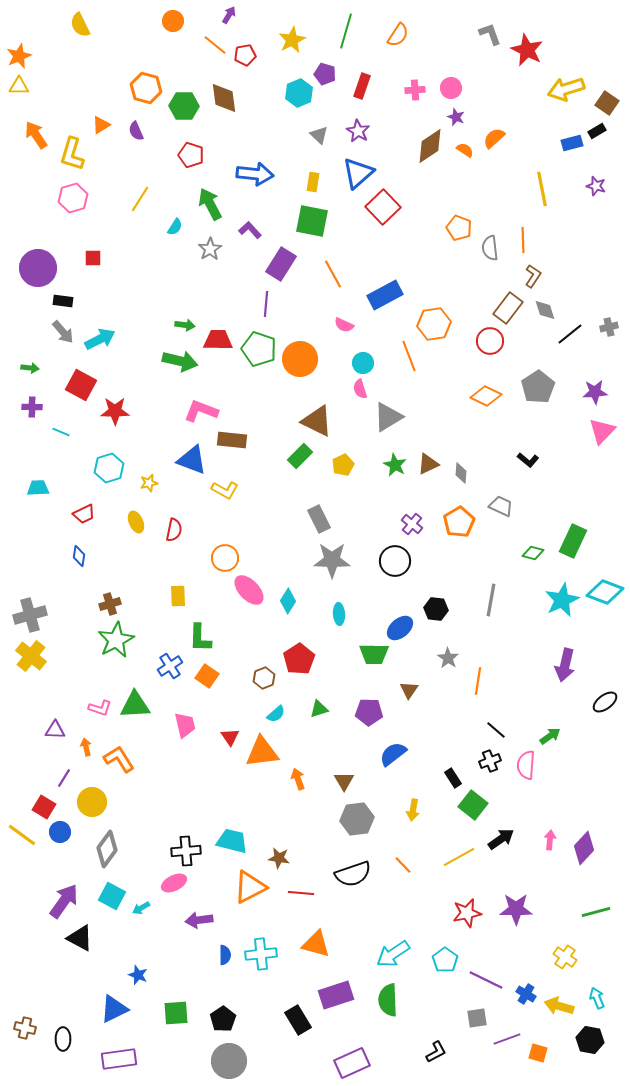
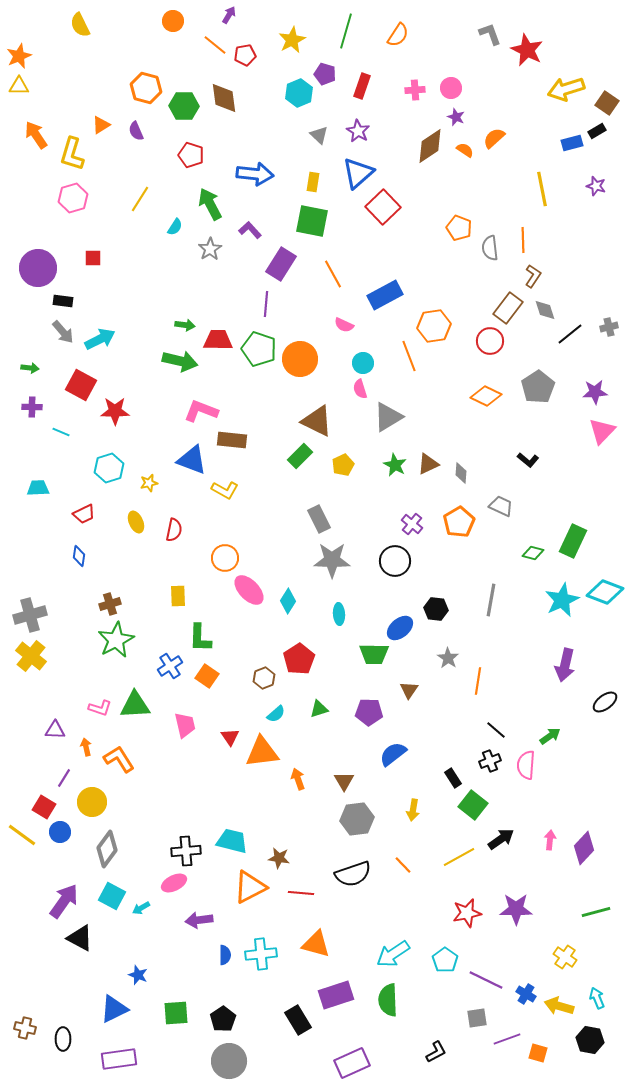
orange hexagon at (434, 324): moved 2 px down
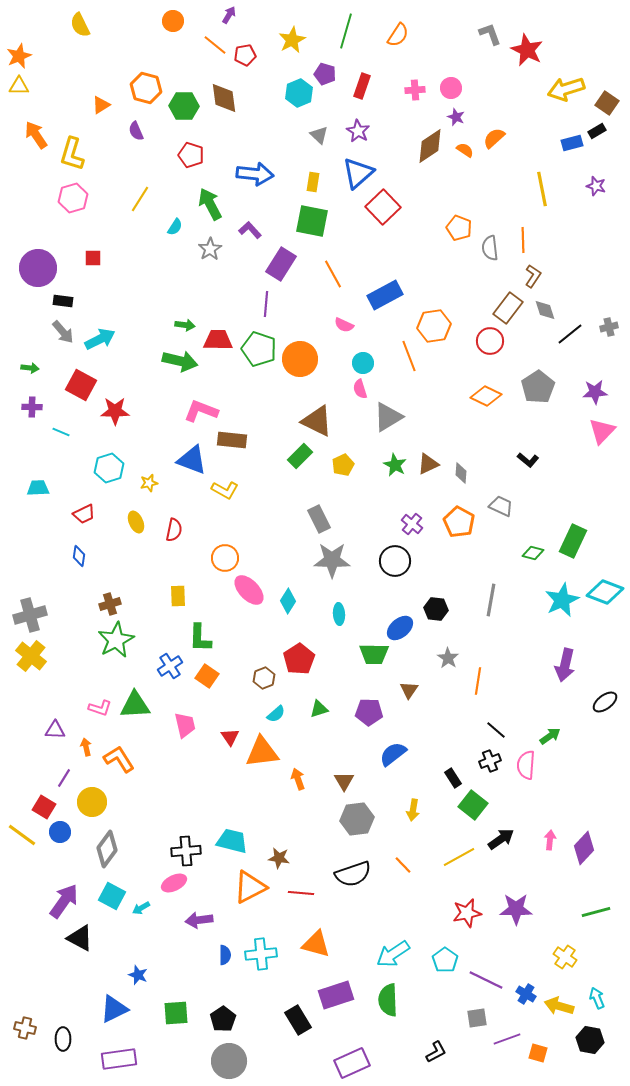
orange triangle at (101, 125): moved 20 px up
orange pentagon at (459, 522): rotated 12 degrees counterclockwise
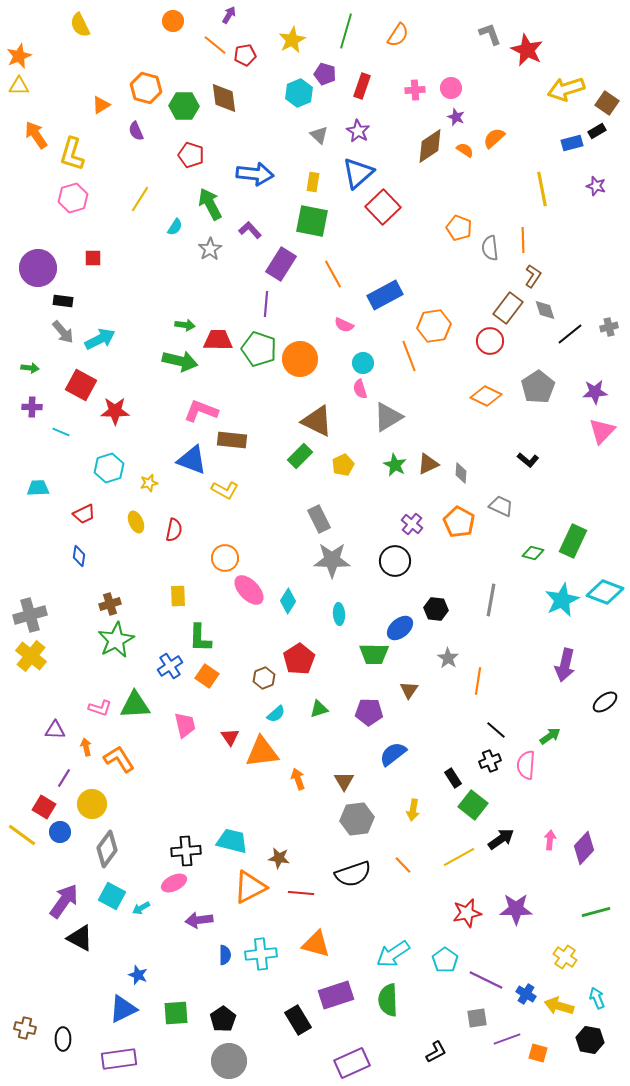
yellow circle at (92, 802): moved 2 px down
blue triangle at (114, 1009): moved 9 px right
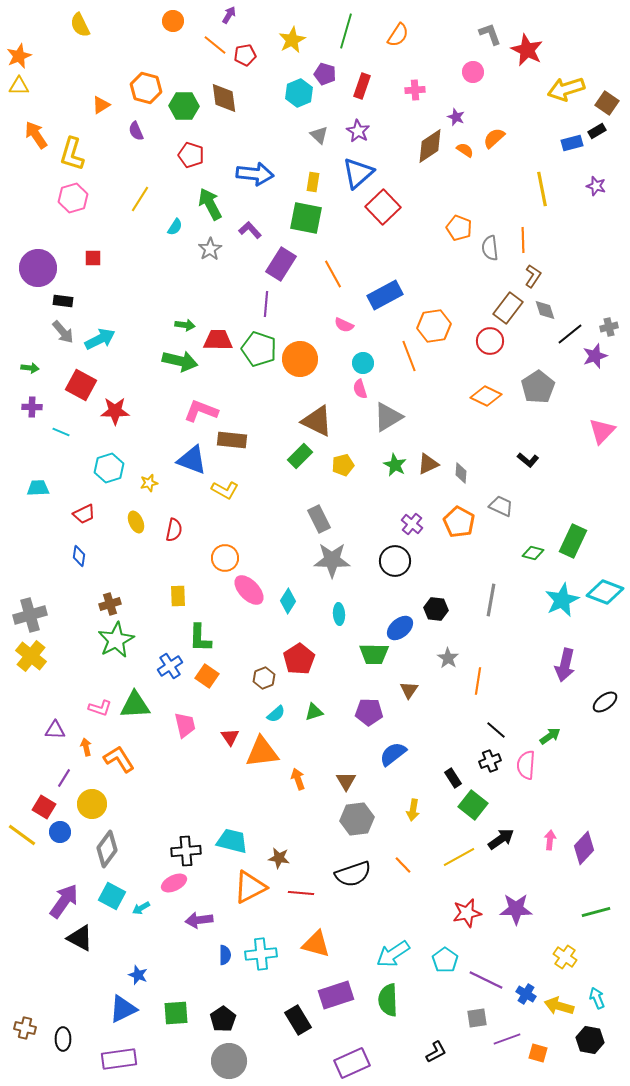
pink circle at (451, 88): moved 22 px right, 16 px up
green square at (312, 221): moved 6 px left, 3 px up
purple star at (595, 392): moved 36 px up; rotated 15 degrees counterclockwise
yellow pentagon at (343, 465): rotated 10 degrees clockwise
green triangle at (319, 709): moved 5 px left, 3 px down
brown triangle at (344, 781): moved 2 px right
